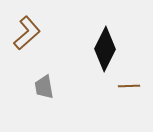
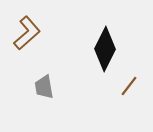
brown line: rotated 50 degrees counterclockwise
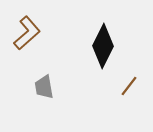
black diamond: moved 2 px left, 3 px up
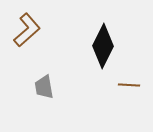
brown L-shape: moved 3 px up
brown line: moved 1 px up; rotated 55 degrees clockwise
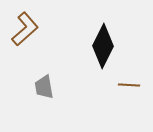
brown L-shape: moved 2 px left, 1 px up
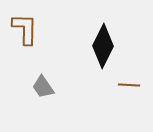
brown L-shape: rotated 48 degrees counterclockwise
gray trapezoid: moved 1 px left; rotated 25 degrees counterclockwise
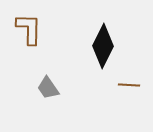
brown L-shape: moved 4 px right
gray trapezoid: moved 5 px right, 1 px down
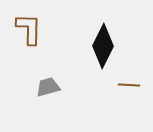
gray trapezoid: moved 1 px up; rotated 110 degrees clockwise
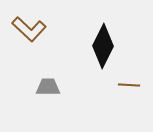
brown L-shape: rotated 132 degrees clockwise
gray trapezoid: rotated 15 degrees clockwise
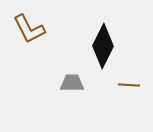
brown L-shape: rotated 20 degrees clockwise
gray trapezoid: moved 24 px right, 4 px up
